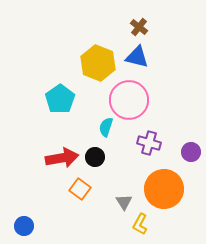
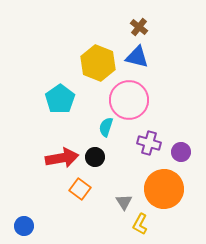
purple circle: moved 10 px left
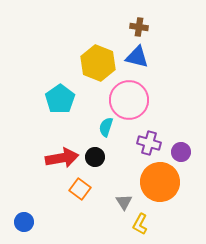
brown cross: rotated 30 degrees counterclockwise
orange circle: moved 4 px left, 7 px up
blue circle: moved 4 px up
